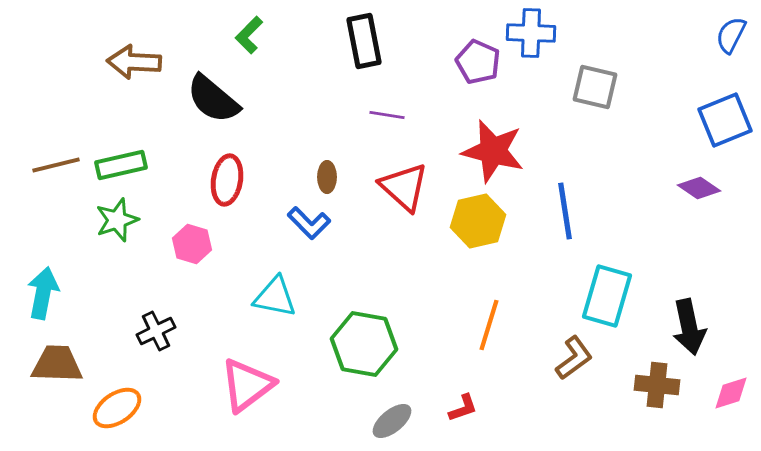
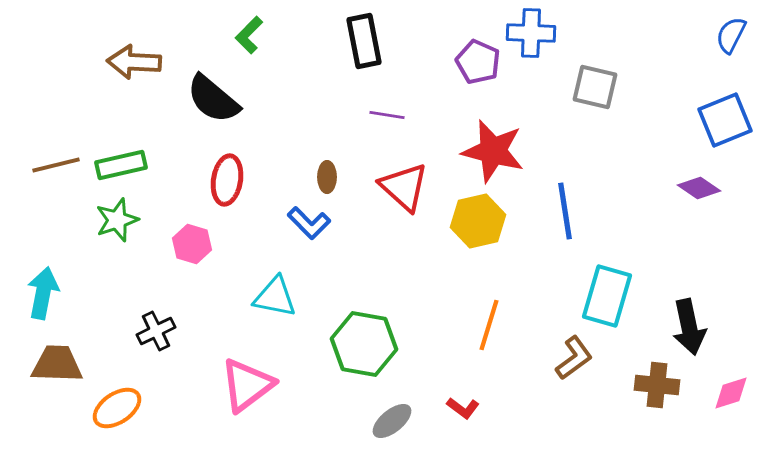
red L-shape: rotated 56 degrees clockwise
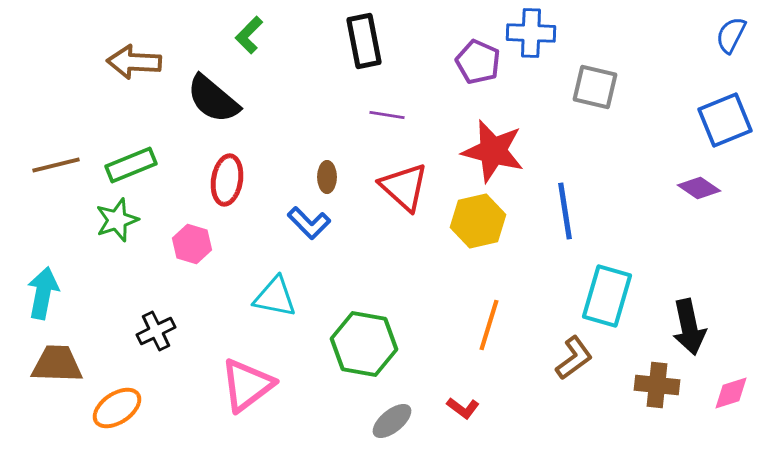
green rectangle: moved 10 px right; rotated 9 degrees counterclockwise
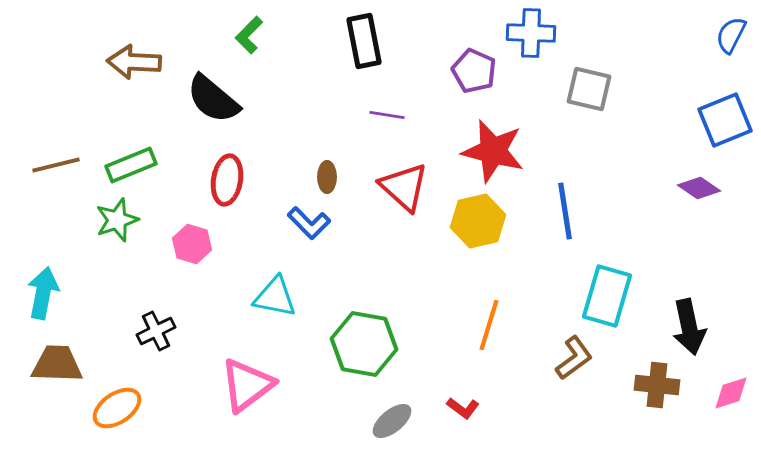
purple pentagon: moved 4 px left, 9 px down
gray square: moved 6 px left, 2 px down
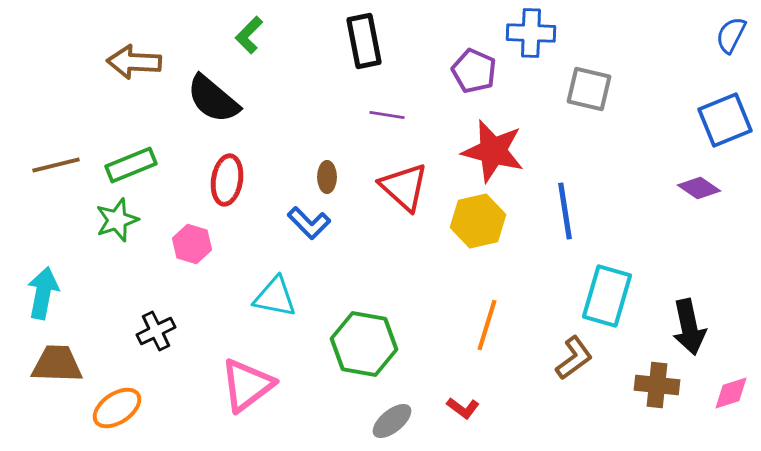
orange line: moved 2 px left
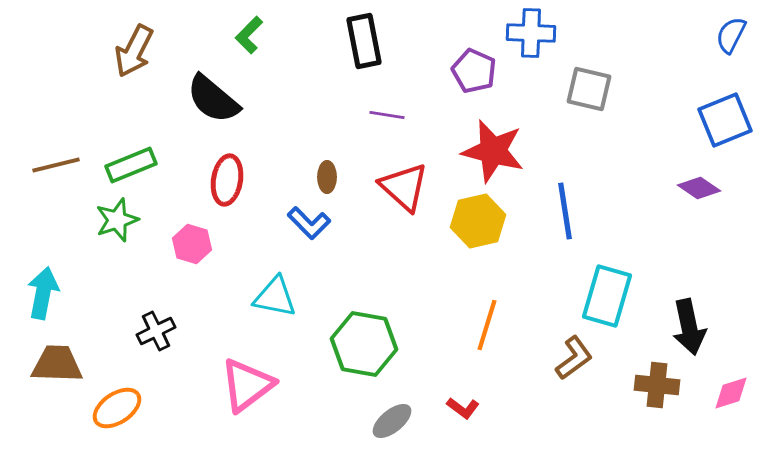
brown arrow: moved 11 px up; rotated 66 degrees counterclockwise
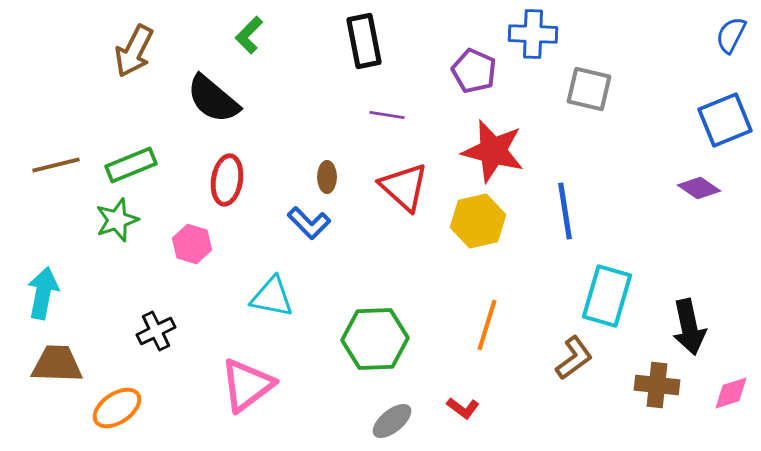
blue cross: moved 2 px right, 1 px down
cyan triangle: moved 3 px left
green hexagon: moved 11 px right, 5 px up; rotated 12 degrees counterclockwise
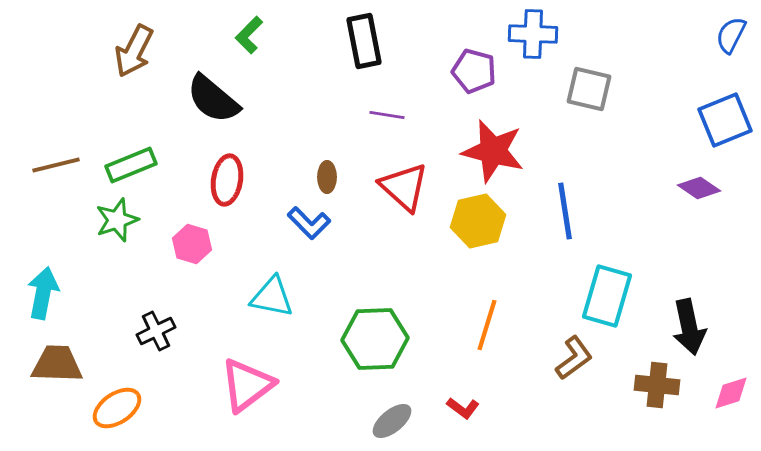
purple pentagon: rotated 9 degrees counterclockwise
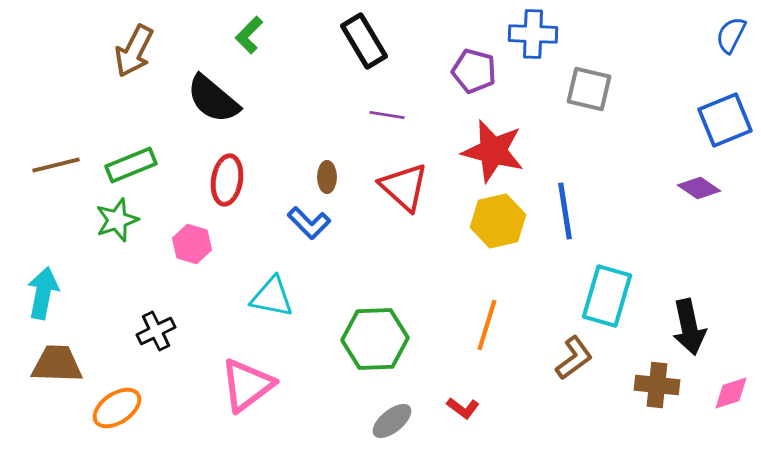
black rectangle: rotated 20 degrees counterclockwise
yellow hexagon: moved 20 px right
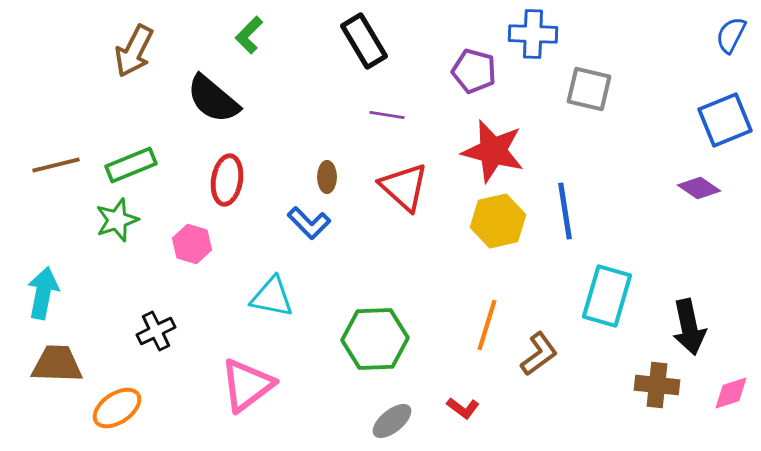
brown L-shape: moved 35 px left, 4 px up
